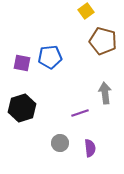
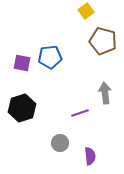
purple semicircle: moved 8 px down
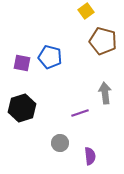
blue pentagon: rotated 20 degrees clockwise
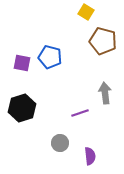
yellow square: moved 1 px down; rotated 21 degrees counterclockwise
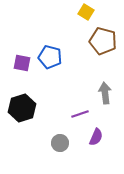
purple line: moved 1 px down
purple semicircle: moved 6 px right, 19 px up; rotated 30 degrees clockwise
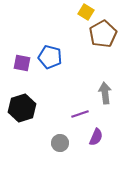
brown pentagon: moved 7 px up; rotated 28 degrees clockwise
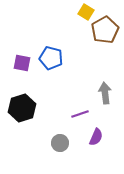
brown pentagon: moved 2 px right, 4 px up
blue pentagon: moved 1 px right, 1 px down
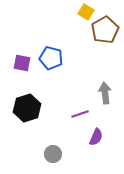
black hexagon: moved 5 px right
gray circle: moved 7 px left, 11 px down
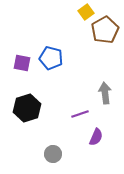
yellow square: rotated 21 degrees clockwise
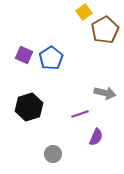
yellow square: moved 2 px left
blue pentagon: rotated 25 degrees clockwise
purple square: moved 2 px right, 8 px up; rotated 12 degrees clockwise
gray arrow: rotated 110 degrees clockwise
black hexagon: moved 2 px right, 1 px up
